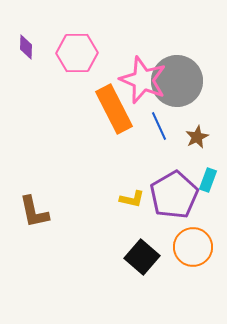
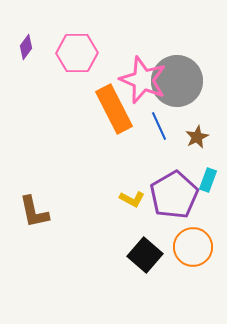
purple diamond: rotated 35 degrees clockwise
yellow L-shape: rotated 15 degrees clockwise
black square: moved 3 px right, 2 px up
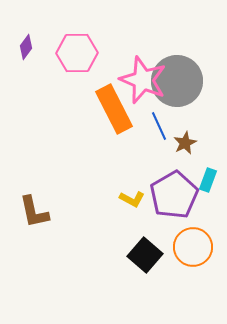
brown star: moved 12 px left, 6 px down
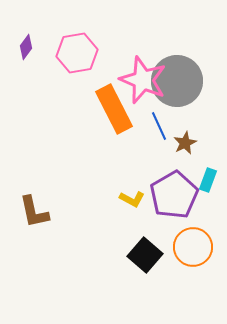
pink hexagon: rotated 9 degrees counterclockwise
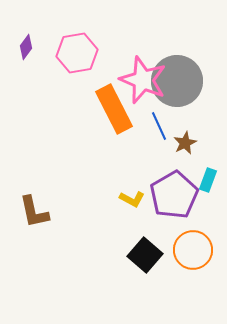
orange circle: moved 3 px down
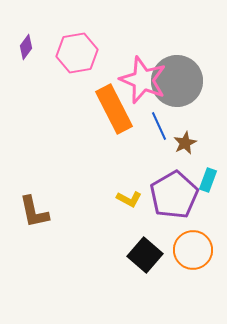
yellow L-shape: moved 3 px left
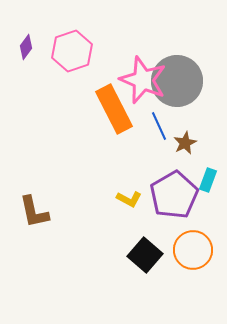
pink hexagon: moved 5 px left, 2 px up; rotated 9 degrees counterclockwise
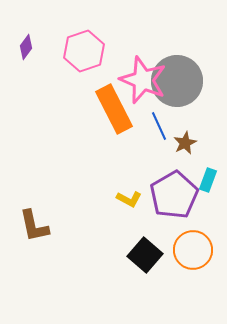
pink hexagon: moved 12 px right
brown L-shape: moved 14 px down
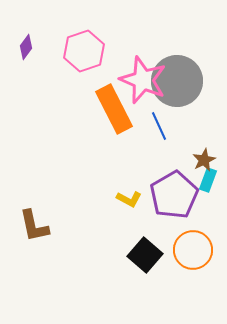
brown star: moved 19 px right, 17 px down
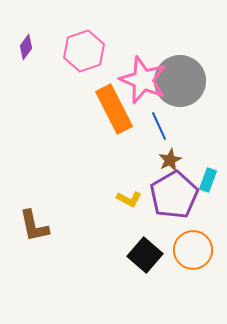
gray circle: moved 3 px right
brown star: moved 34 px left
